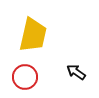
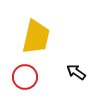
yellow trapezoid: moved 3 px right, 2 px down
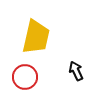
black arrow: moved 1 px up; rotated 30 degrees clockwise
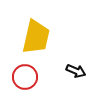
black arrow: rotated 138 degrees clockwise
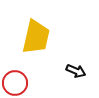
red circle: moved 10 px left, 6 px down
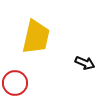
black arrow: moved 9 px right, 8 px up
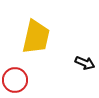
red circle: moved 3 px up
